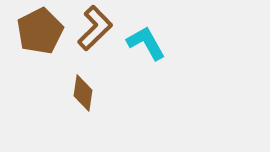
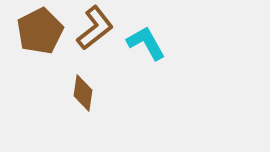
brown L-shape: rotated 6 degrees clockwise
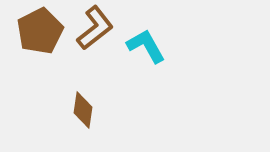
cyan L-shape: moved 3 px down
brown diamond: moved 17 px down
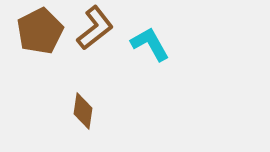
cyan L-shape: moved 4 px right, 2 px up
brown diamond: moved 1 px down
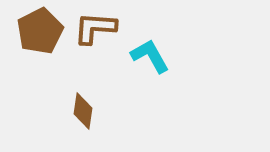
brown L-shape: rotated 138 degrees counterclockwise
cyan L-shape: moved 12 px down
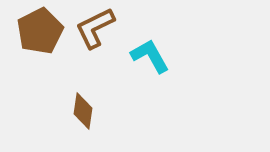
brown L-shape: rotated 30 degrees counterclockwise
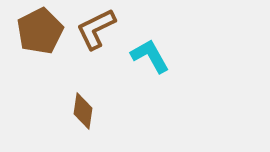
brown L-shape: moved 1 px right, 1 px down
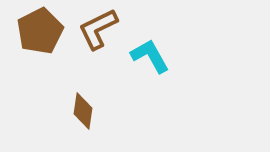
brown L-shape: moved 2 px right
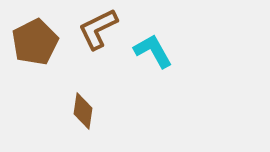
brown pentagon: moved 5 px left, 11 px down
cyan L-shape: moved 3 px right, 5 px up
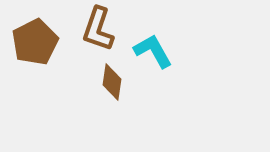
brown L-shape: rotated 45 degrees counterclockwise
brown diamond: moved 29 px right, 29 px up
